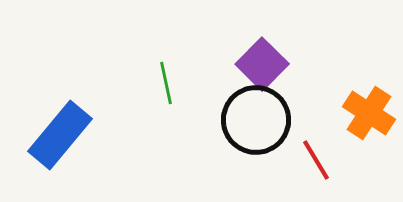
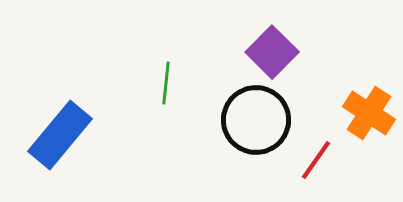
purple square: moved 10 px right, 12 px up
green line: rotated 18 degrees clockwise
red line: rotated 66 degrees clockwise
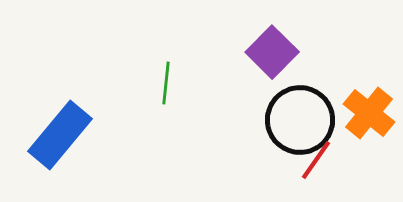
orange cross: rotated 6 degrees clockwise
black circle: moved 44 px right
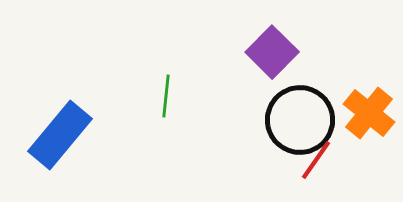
green line: moved 13 px down
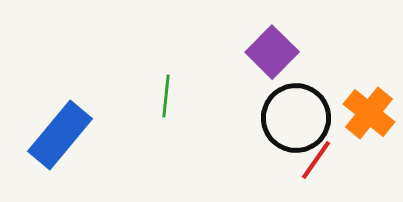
black circle: moved 4 px left, 2 px up
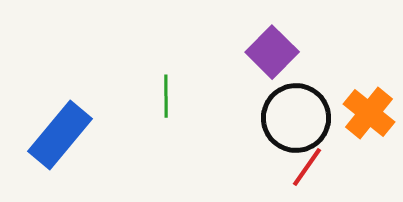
green line: rotated 6 degrees counterclockwise
red line: moved 9 px left, 7 px down
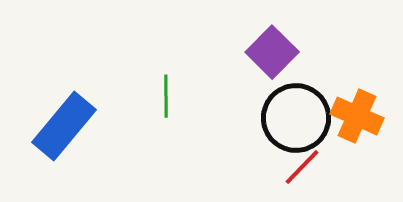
orange cross: moved 12 px left, 3 px down; rotated 15 degrees counterclockwise
blue rectangle: moved 4 px right, 9 px up
red line: moved 5 px left; rotated 9 degrees clockwise
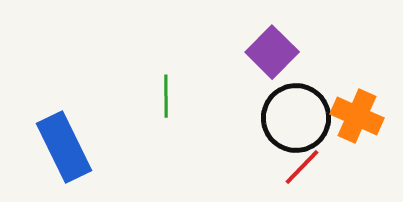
blue rectangle: moved 21 px down; rotated 66 degrees counterclockwise
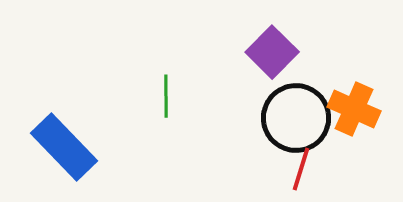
orange cross: moved 3 px left, 7 px up
blue rectangle: rotated 18 degrees counterclockwise
red line: moved 1 px left, 2 px down; rotated 27 degrees counterclockwise
